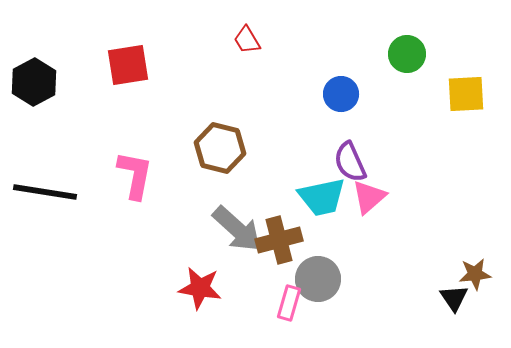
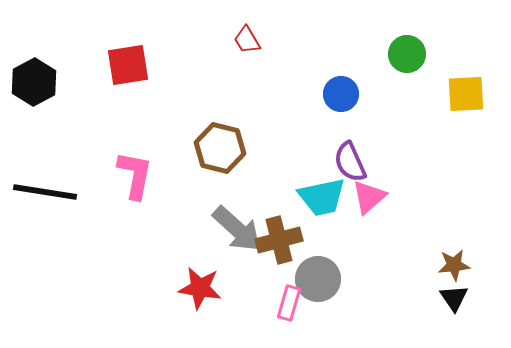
brown star: moved 21 px left, 9 px up
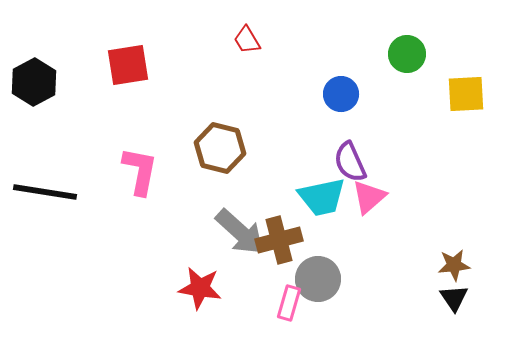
pink L-shape: moved 5 px right, 4 px up
gray arrow: moved 3 px right, 3 px down
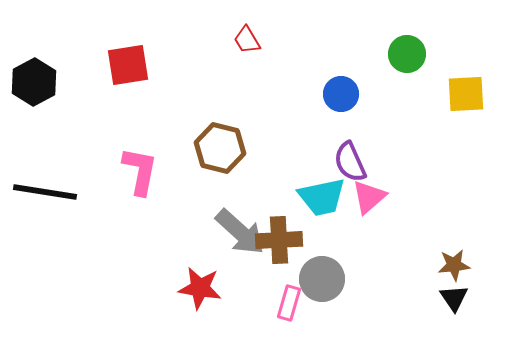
brown cross: rotated 12 degrees clockwise
gray circle: moved 4 px right
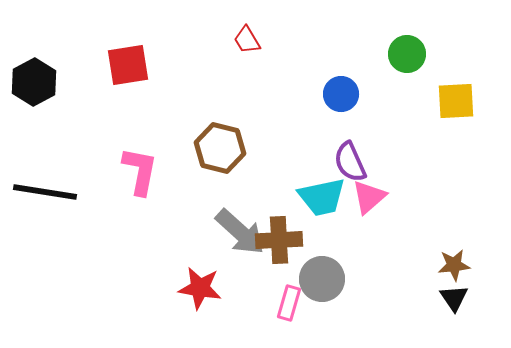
yellow square: moved 10 px left, 7 px down
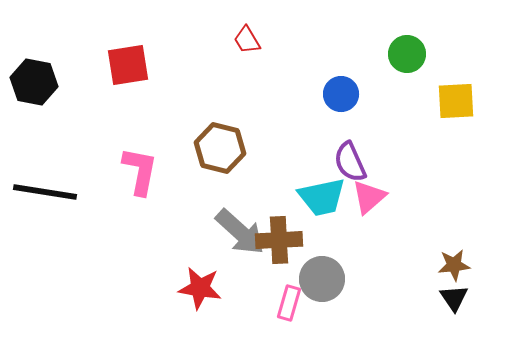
black hexagon: rotated 21 degrees counterclockwise
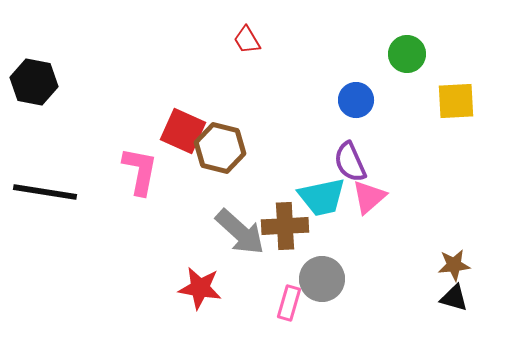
red square: moved 55 px right, 66 px down; rotated 33 degrees clockwise
blue circle: moved 15 px right, 6 px down
brown cross: moved 6 px right, 14 px up
black triangle: rotated 40 degrees counterclockwise
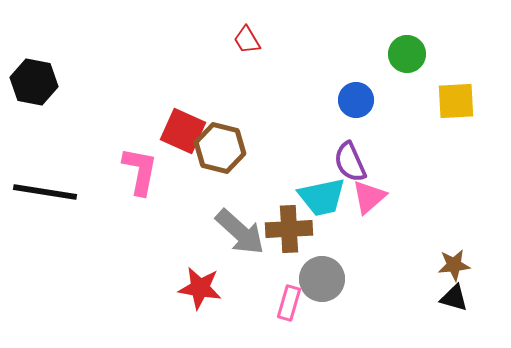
brown cross: moved 4 px right, 3 px down
